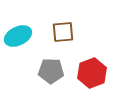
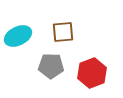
gray pentagon: moved 5 px up
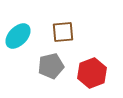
cyan ellipse: rotated 20 degrees counterclockwise
gray pentagon: rotated 15 degrees counterclockwise
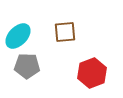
brown square: moved 2 px right
gray pentagon: moved 24 px left; rotated 15 degrees clockwise
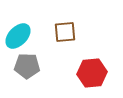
red hexagon: rotated 16 degrees clockwise
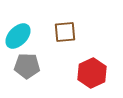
red hexagon: rotated 20 degrees counterclockwise
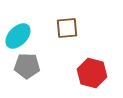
brown square: moved 2 px right, 4 px up
red hexagon: rotated 20 degrees counterclockwise
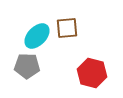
cyan ellipse: moved 19 px right
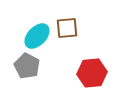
gray pentagon: rotated 25 degrees clockwise
red hexagon: rotated 20 degrees counterclockwise
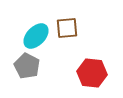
cyan ellipse: moved 1 px left
red hexagon: rotated 12 degrees clockwise
